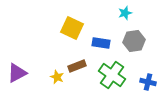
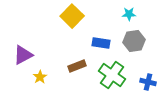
cyan star: moved 4 px right, 1 px down; rotated 16 degrees clockwise
yellow square: moved 12 px up; rotated 20 degrees clockwise
purple triangle: moved 6 px right, 18 px up
yellow star: moved 17 px left; rotated 16 degrees clockwise
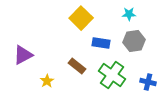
yellow square: moved 9 px right, 2 px down
brown rectangle: rotated 60 degrees clockwise
yellow star: moved 7 px right, 4 px down
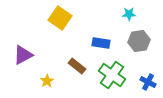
yellow square: moved 21 px left; rotated 10 degrees counterclockwise
gray hexagon: moved 5 px right
blue cross: rotated 14 degrees clockwise
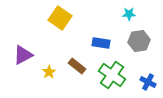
yellow star: moved 2 px right, 9 px up
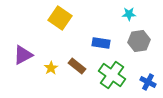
yellow star: moved 2 px right, 4 px up
